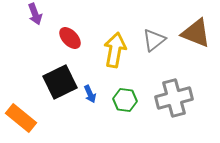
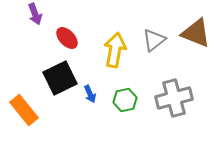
red ellipse: moved 3 px left
black square: moved 4 px up
green hexagon: rotated 20 degrees counterclockwise
orange rectangle: moved 3 px right, 8 px up; rotated 12 degrees clockwise
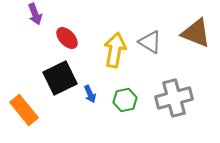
gray triangle: moved 4 px left, 2 px down; rotated 50 degrees counterclockwise
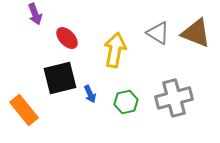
gray triangle: moved 8 px right, 9 px up
black square: rotated 12 degrees clockwise
green hexagon: moved 1 px right, 2 px down
